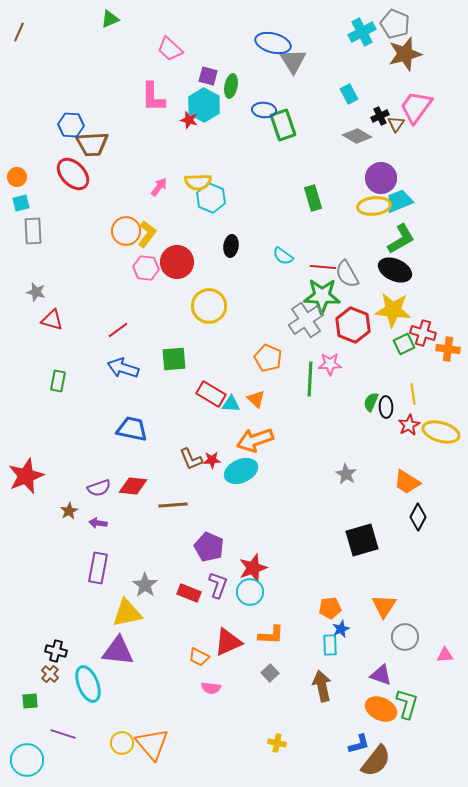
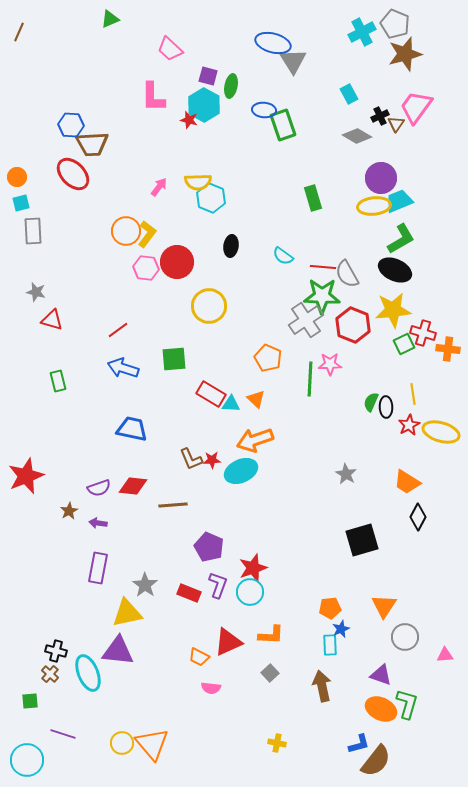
yellow star at (393, 310): rotated 12 degrees counterclockwise
green rectangle at (58, 381): rotated 25 degrees counterclockwise
cyan ellipse at (88, 684): moved 11 px up
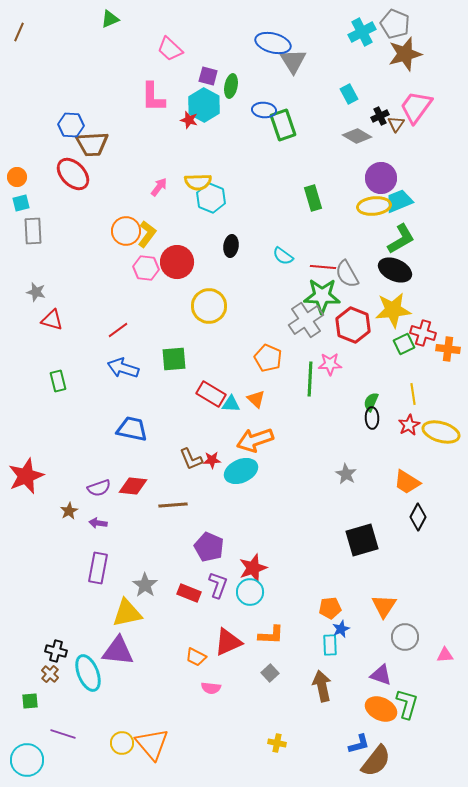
black ellipse at (386, 407): moved 14 px left, 11 px down
orange trapezoid at (199, 657): moved 3 px left
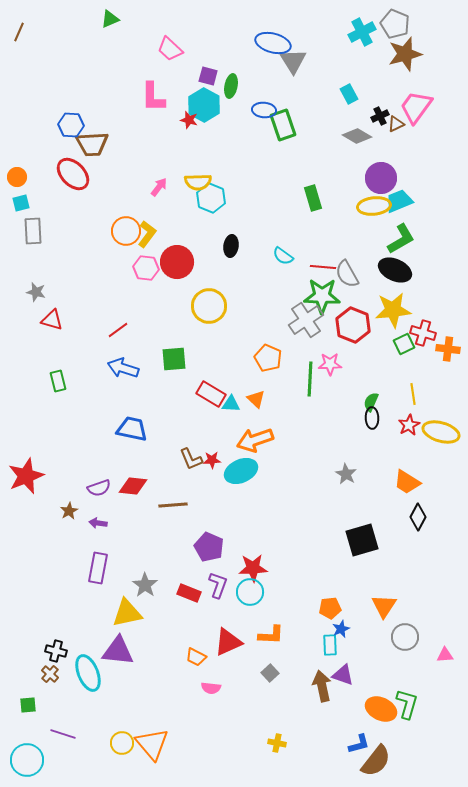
brown triangle at (396, 124): rotated 30 degrees clockwise
red star at (253, 568): rotated 16 degrees clockwise
purple triangle at (381, 675): moved 38 px left
green square at (30, 701): moved 2 px left, 4 px down
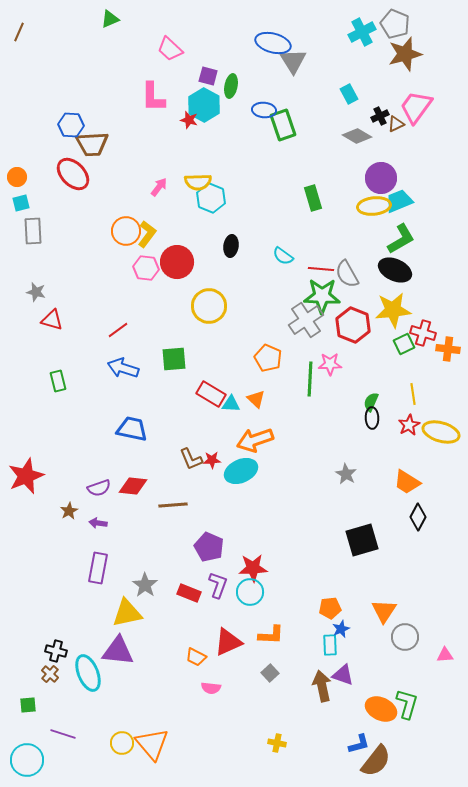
red line at (323, 267): moved 2 px left, 2 px down
orange triangle at (384, 606): moved 5 px down
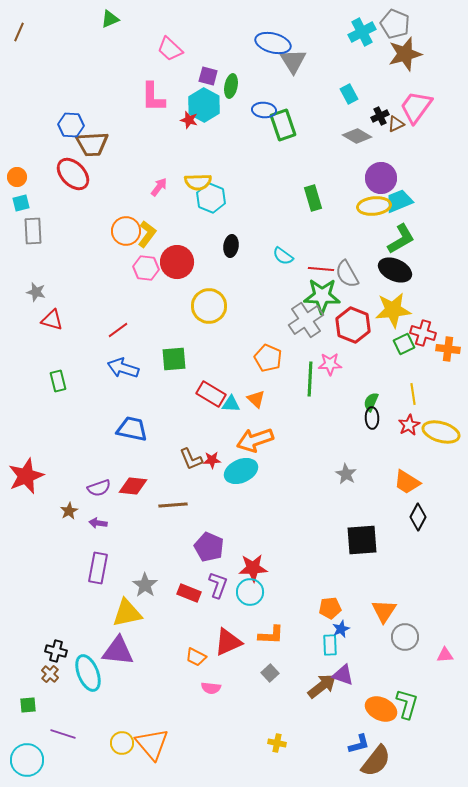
black square at (362, 540): rotated 12 degrees clockwise
brown arrow at (322, 686): rotated 64 degrees clockwise
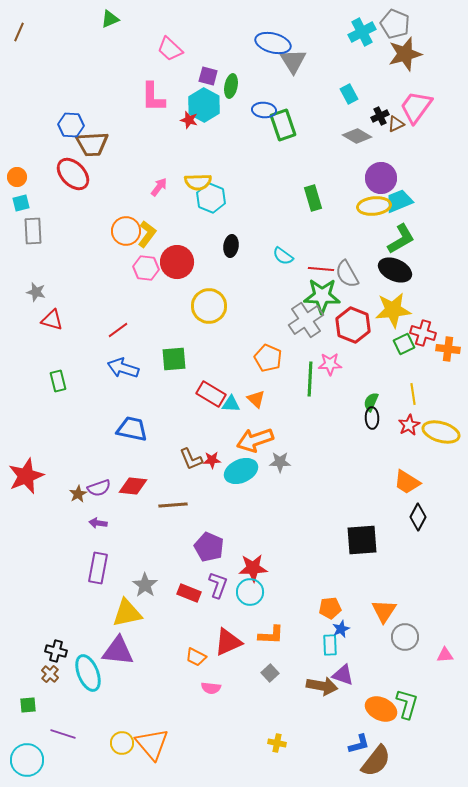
gray star at (346, 474): moved 66 px left, 12 px up; rotated 30 degrees counterclockwise
brown star at (69, 511): moved 9 px right, 17 px up
brown arrow at (322, 686): rotated 48 degrees clockwise
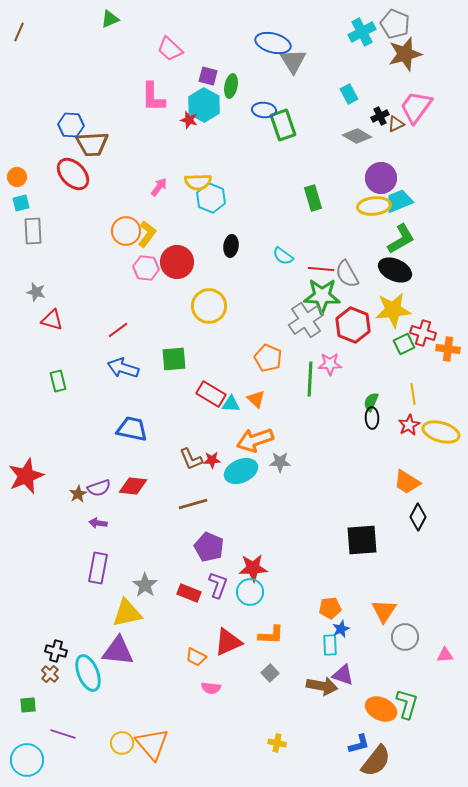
brown line at (173, 505): moved 20 px right, 1 px up; rotated 12 degrees counterclockwise
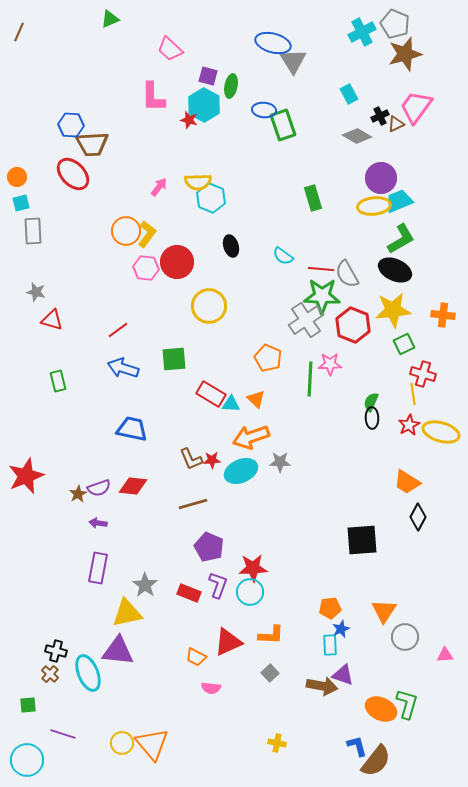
black ellipse at (231, 246): rotated 25 degrees counterclockwise
red cross at (423, 333): moved 41 px down
orange cross at (448, 349): moved 5 px left, 34 px up
orange arrow at (255, 440): moved 4 px left, 3 px up
blue L-shape at (359, 744): moved 2 px left, 2 px down; rotated 90 degrees counterclockwise
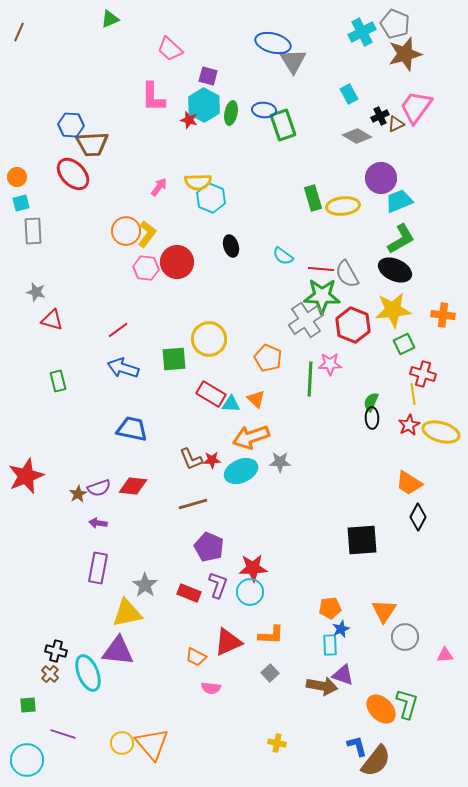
green ellipse at (231, 86): moved 27 px down
yellow ellipse at (374, 206): moved 31 px left
yellow circle at (209, 306): moved 33 px down
orange trapezoid at (407, 482): moved 2 px right, 1 px down
orange ellipse at (381, 709): rotated 20 degrees clockwise
